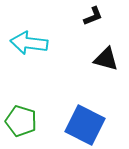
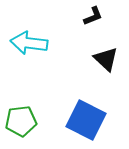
black triangle: rotated 28 degrees clockwise
green pentagon: rotated 24 degrees counterclockwise
blue square: moved 1 px right, 5 px up
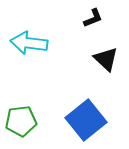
black L-shape: moved 2 px down
blue square: rotated 24 degrees clockwise
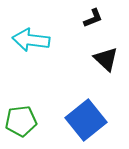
cyan arrow: moved 2 px right, 3 px up
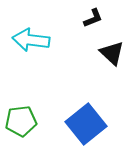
black triangle: moved 6 px right, 6 px up
blue square: moved 4 px down
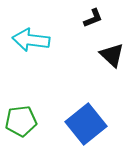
black triangle: moved 2 px down
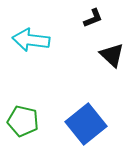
green pentagon: moved 2 px right; rotated 20 degrees clockwise
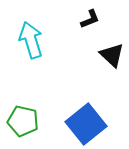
black L-shape: moved 3 px left, 1 px down
cyan arrow: rotated 66 degrees clockwise
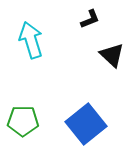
green pentagon: rotated 12 degrees counterclockwise
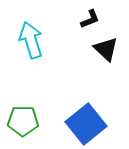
black triangle: moved 6 px left, 6 px up
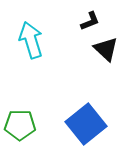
black L-shape: moved 2 px down
green pentagon: moved 3 px left, 4 px down
